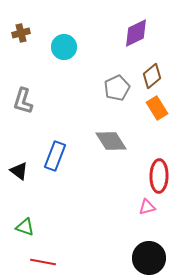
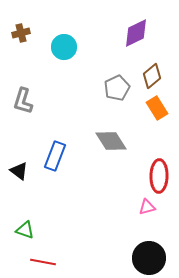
green triangle: moved 3 px down
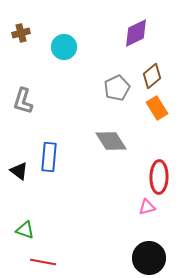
blue rectangle: moved 6 px left, 1 px down; rotated 16 degrees counterclockwise
red ellipse: moved 1 px down
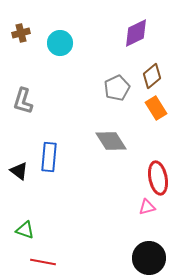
cyan circle: moved 4 px left, 4 px up
orange rectangle: moved 1 px left
red ellipse: moved 1 px left, 1 px down; rotated 12 degrees counterclockwise
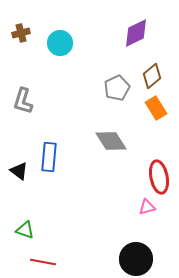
red ellipse: moved 1 px right, 1 px up
black circle: moved 13 px left, 1 px down
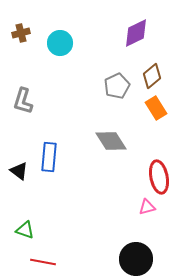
gray pentagon: moved 2 px up
